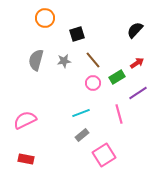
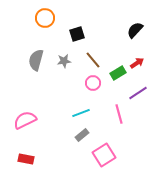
green rectangle: moved 1 px right, 4 px up
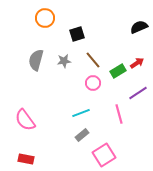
black semicircle: moved 4 px right, 3 px up; rotated 24 degrees clockwise
green rectangle: moved 2 px up
pink semicircle: rotated 100 degrees counterclockwise
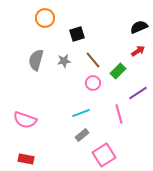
red arrow: moved 1 px right, 12 px up
green rectangle: rotated 14 degrees counterclockwise
pink semicircle: rotated 35 degrees counterclockwise
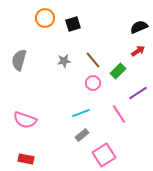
black square: moved 4 px left, 10 px up
gray semicircle: moved 17 px left
pink line: rotated 18 degrees counterclockwise
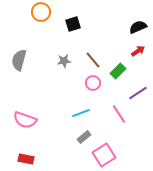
orange circle: moved 4 px left, 6 px up
black semicircle: moved 1 px left
gray rectangle: moved 2 px right, 2 px down
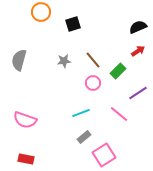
pink line: rotated 18 degrees counterclockwise
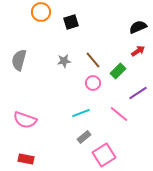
black square: moved 2 px left, 2 px up
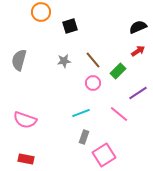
black square: moved 1 px left, 4 px down
gray rectangle: rotated 32 degrees counterclockwise
